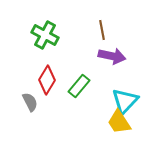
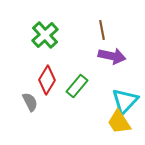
green cross: rotated 20 degrees clockwise
green rectangle: moved 2 px left
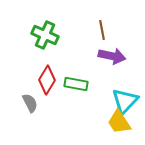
green cross: rotated 24 degrees counterclockwise
green rectangle: moved 1 px left, 2 px up; rotated 60 degrees clockwise
gray semicircle: moved 1 px down
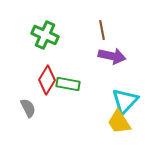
green rectangle: moved 8 px left
gray semicircle: moved 2 px left, 5 px down
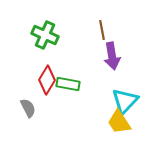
purple arrow: rotated 68 degrees clockwise
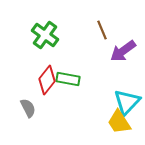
brown line: rotated 12 degrees counterclockwise
green cross: rotated 12 degrees clockwise
purple arrow: moved 11 px right, 5 px up; rotated 64 degrees clockwise
red diamond: rotated 8 degrees clockwise
green rectangle: moved 5 px up
cyan triangle: moved 2 px right, 1 px down
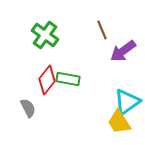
cyan triangle: rotated 12 degrees clockwise
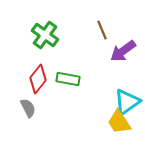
red diamond: moved 9 px left, 1 px up
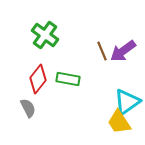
brown line: moved 21 px down
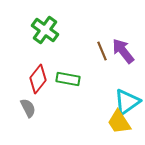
green cross: moved 5 px up
purple arrow: rotated 88 degrees clockwise
